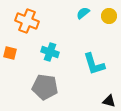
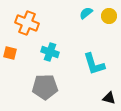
cyan semicircle: moved 3 px right
orange cross: moved 2 px down
gray pentagon: rotated 10 degrees counterclockwise
black triangle: moved 3 px up
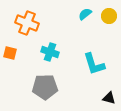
cyan semicircle: moved 1 px left, 1 px down
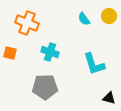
cyan semicircle: moved 1 px left, 5 px down; rotated 88 degrees counterclockwise
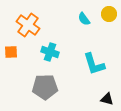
yellow circle: moved 2 px up
orange cross: moved 1 px right, 2 px down; rotated 15 degrees clockwise
orange square: moved 1 px right, 1 px up; rotated 16 degrees counterclockwise
black triangle: moved 2 px left, 1 px down
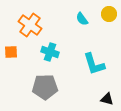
cyan semicircle: moved 2 px left
orange cross: moved 2 px right
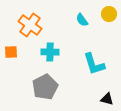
cyan semicircle: moved 1 px down
cyan cross: rotated 18 degrees counterclockwise
gray pentagon: rotated 25 degrees counterclockwise
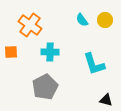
yellow circle: moved 4 px left, 6 px down
black triangle: moved 1 px left, 1 px down
